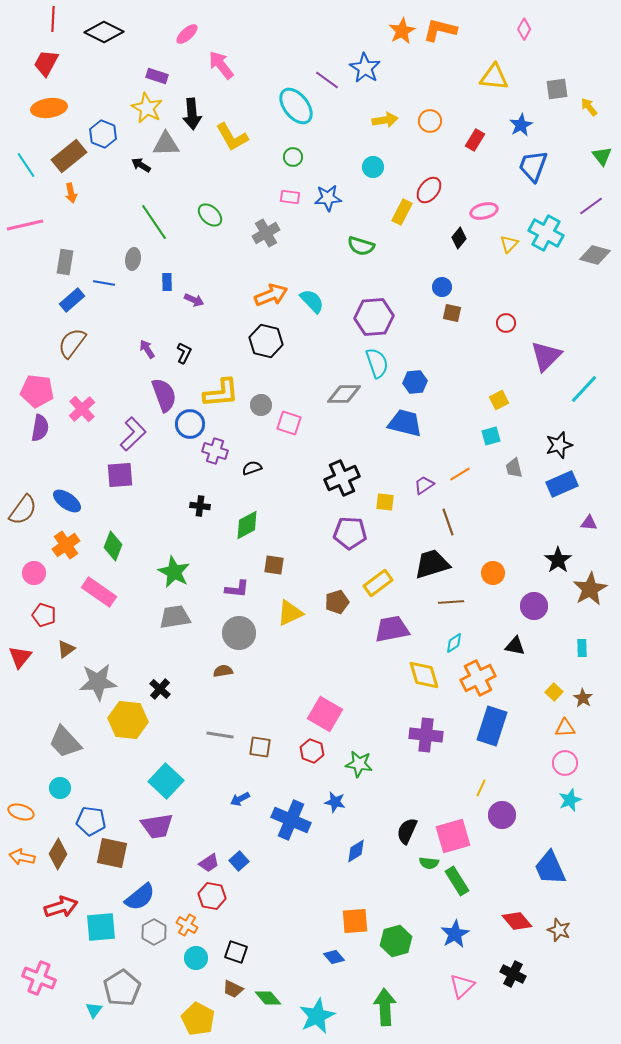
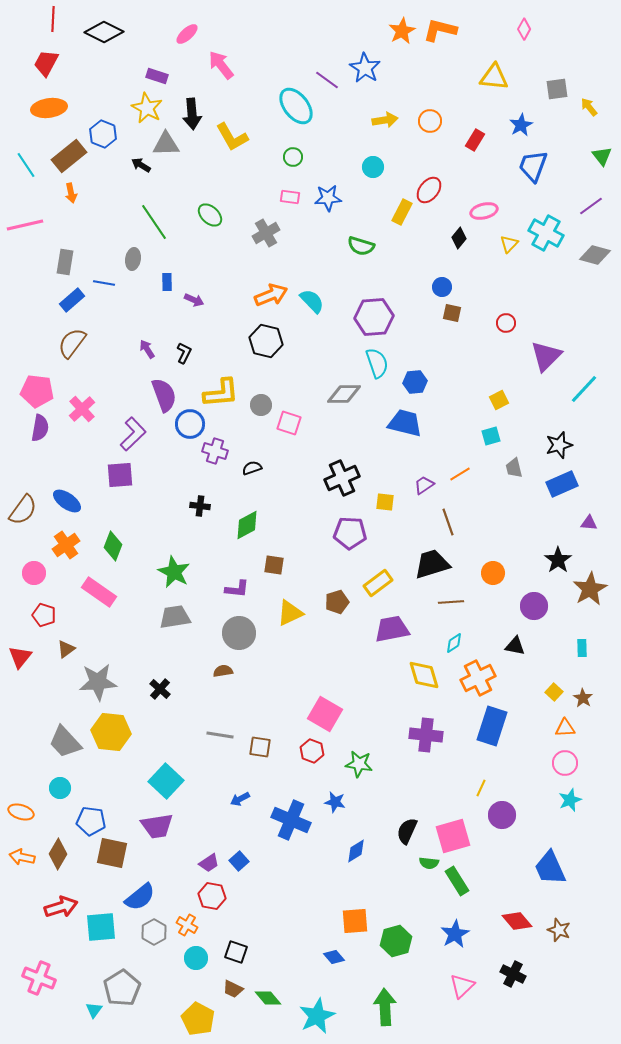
yellow hexagon at (128, 720): moved 17 px left, 12 px down
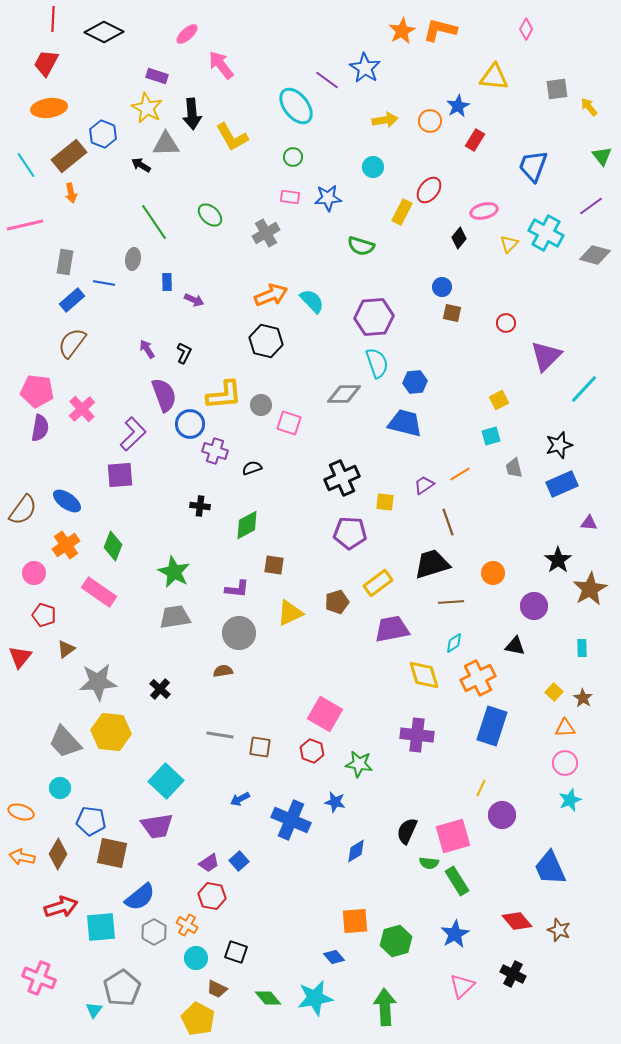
pink diamond at (524, 29): moved 2 px right
blue star at (521, 125): moved 63 px left, 19 px up
yellow L-shape at (221, 393): moved 3 px right, 2 px down
purple cross at (426, 735): moved 9 px left
brown trapezoid at (233, 989): moved 16 px left
cyan star at (317, 1016): moved 2 px left, 18 px up; rotated 15 degrees clockwise
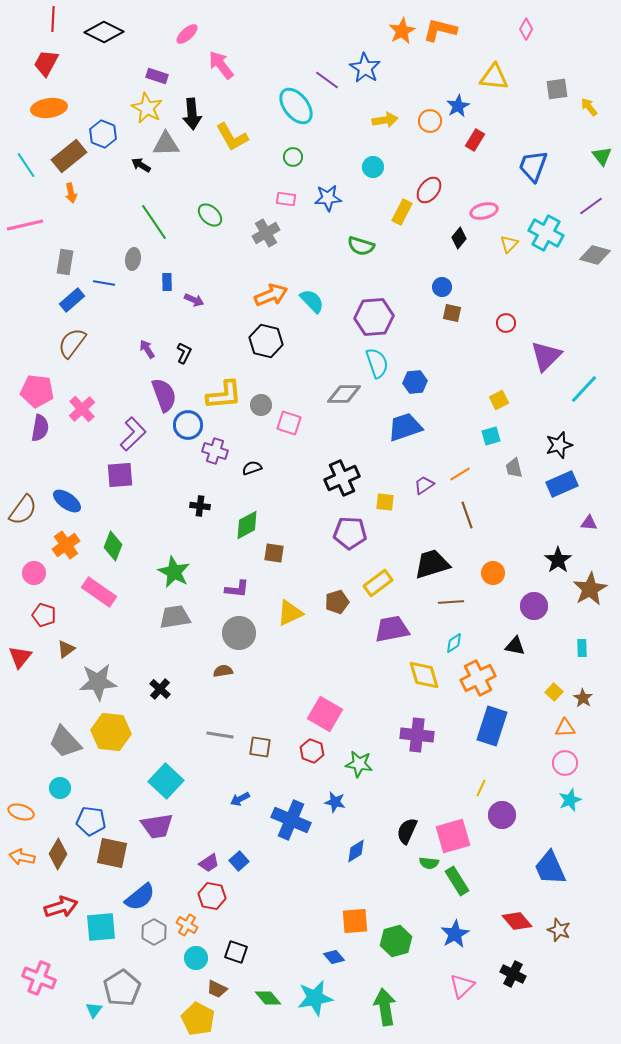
pink rectangle at (290, 197): moved 4 px left, 2 px down
blue trapezoid at (405, 423): moved 4 px down; rotated 33 degrees counterclockwise
blue circle at (190, 424): moved 2 px left, 1 px down
brown line at (448, 522): moved 19 px right, 7 px up
brown square at (274, 565): moved 12 px up
green arrow at (385, 1007): rotated 6 degrees counterclockwise
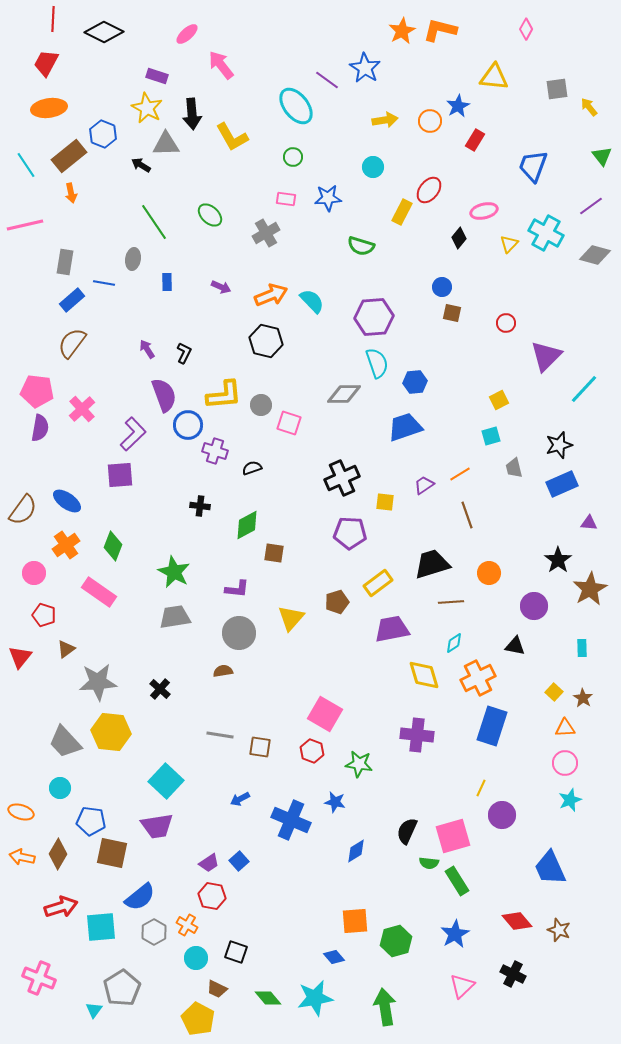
purple arrow at (194, 300): moved 27 px right, 13 px up
orange circle at (493, 573): moved 4 px left
yellow triangle at (290, 613): moved 1 px right, 5 px down; rotated 24 degrees counterclockwise
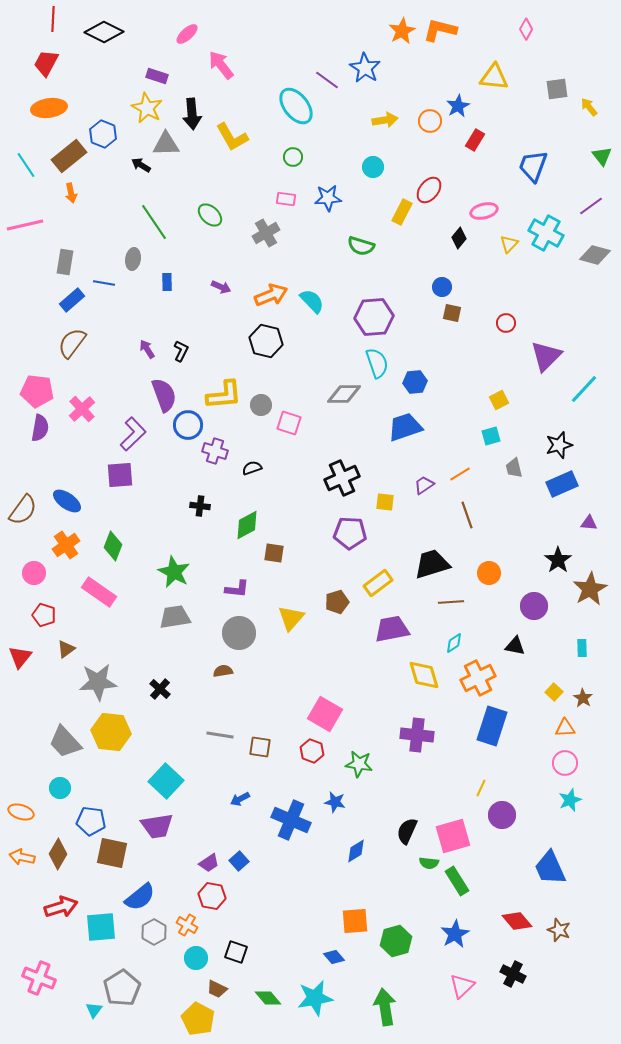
black L-shape at (184, 353): moved 3 px left, 2 px up
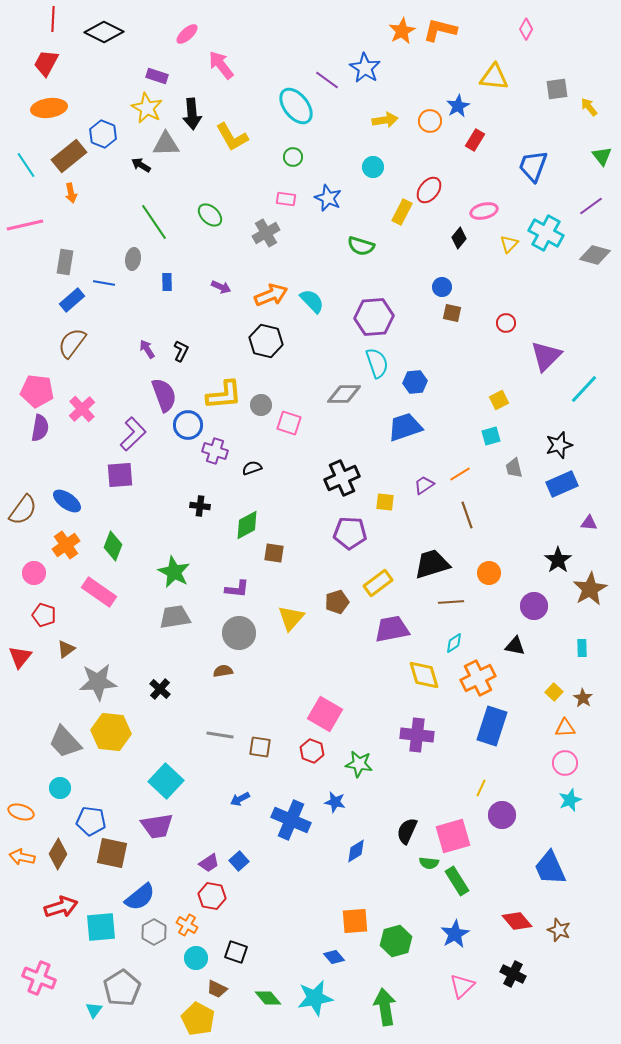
blue star at (328, 198): rotated 28 degrees clockwise
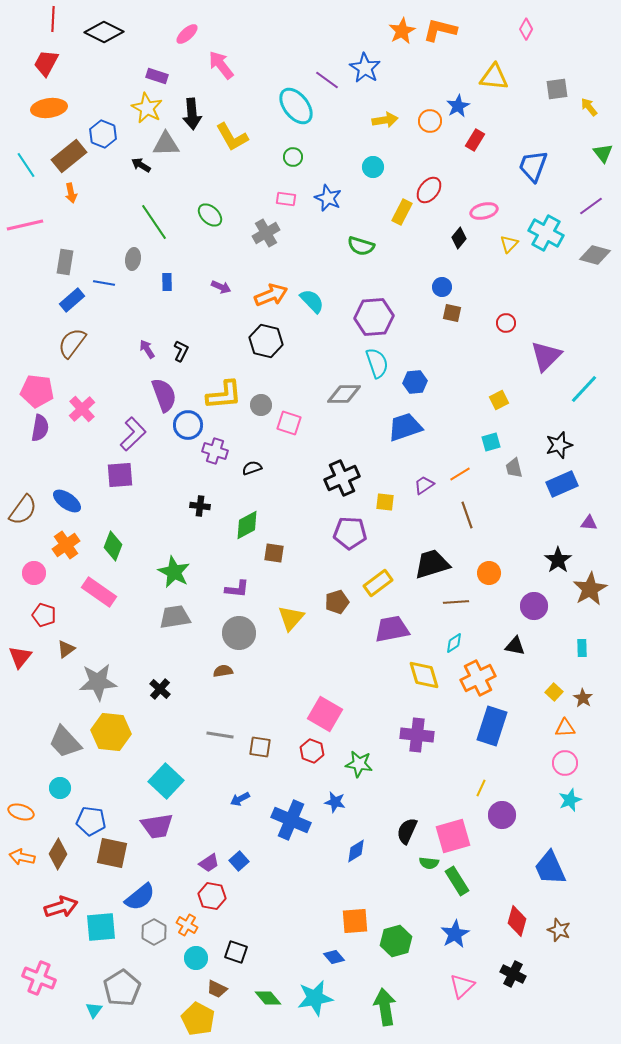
green triangle at (602, 156): moved 1 px right, 3 px up
cyan square at (491, 436): moved 6 px down
brown line at (451, 602): moved 5 px right
red diamond at (517, 921): rotated 56 degrees clockwise
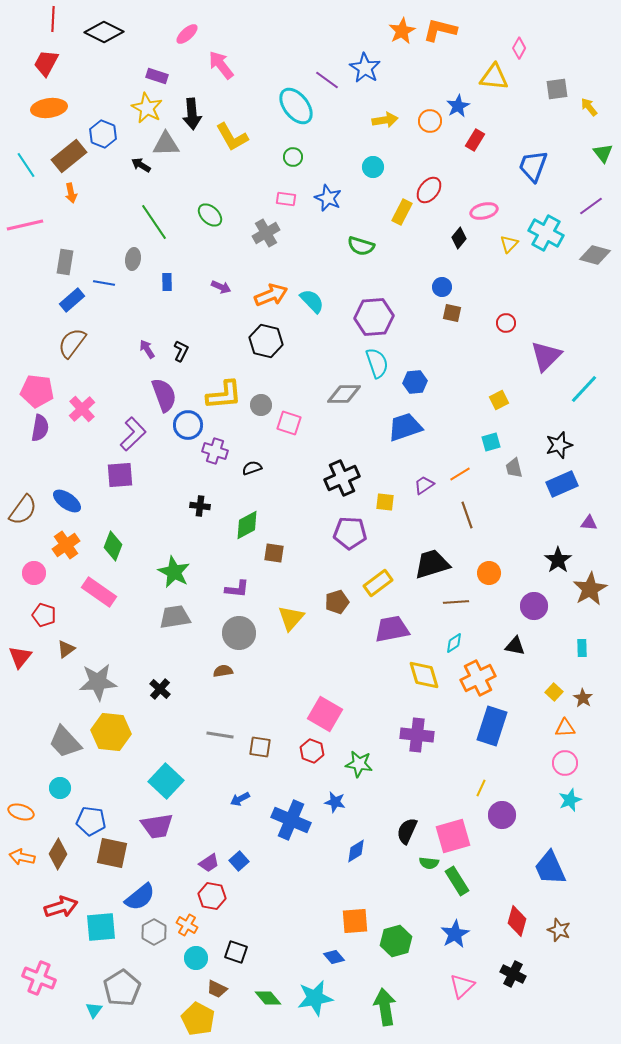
pink diamond at (526, 29): moved 7 px left, 19 px down
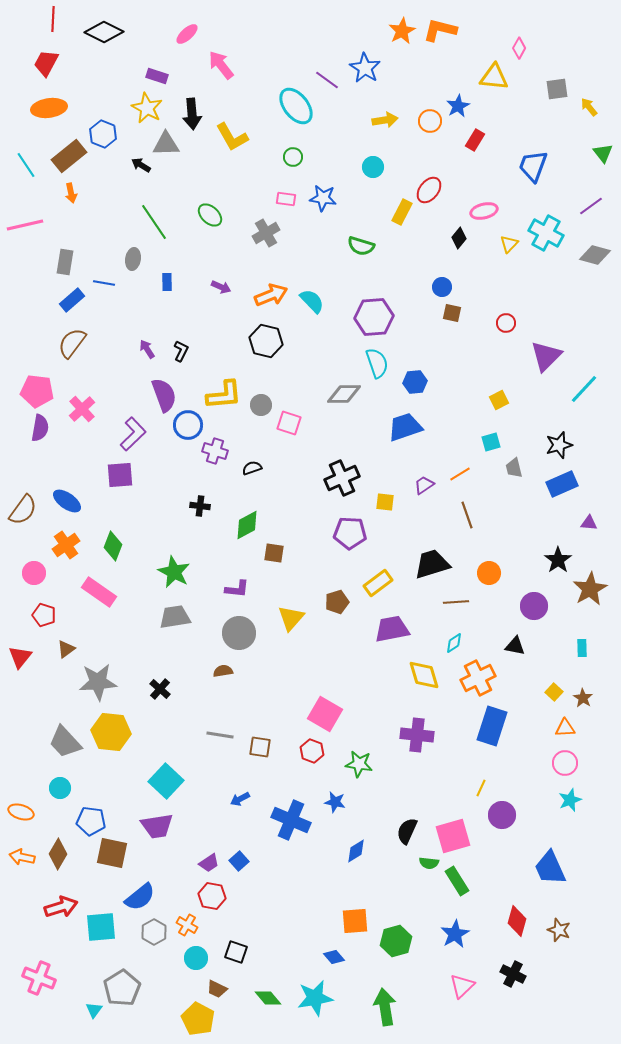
blue star at (328, 198): moved 5 px left; rotated 16 degrees counterclockwise
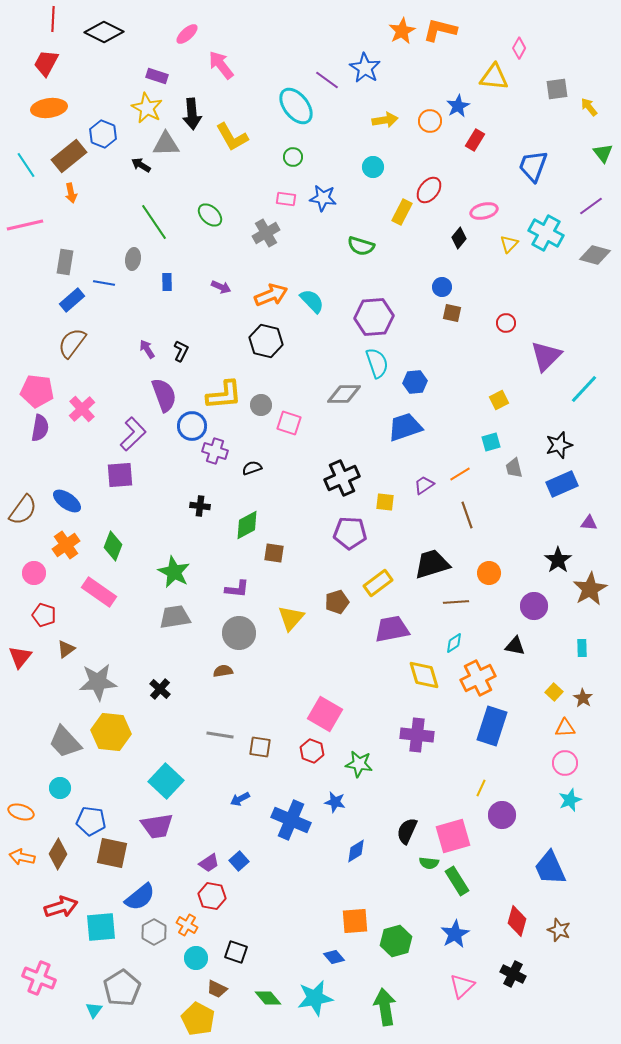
blue circle at (188, 425): moved 4 px right, 1 px down
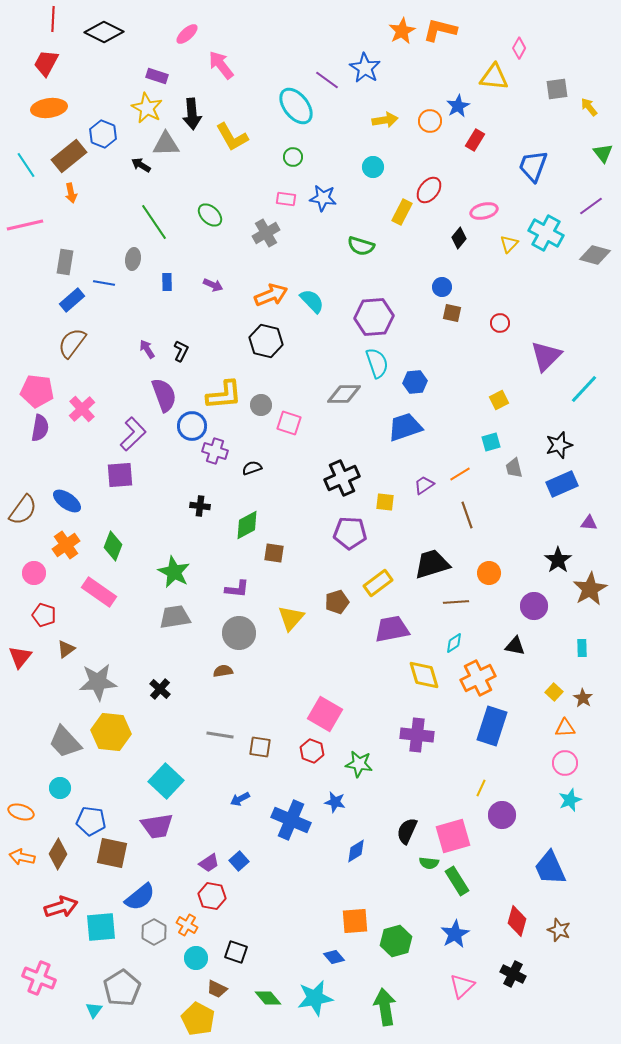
purple arrow at (221, 287): moved 8 px left, 2 px up
red circle at (506, 323): moved 6 px left
